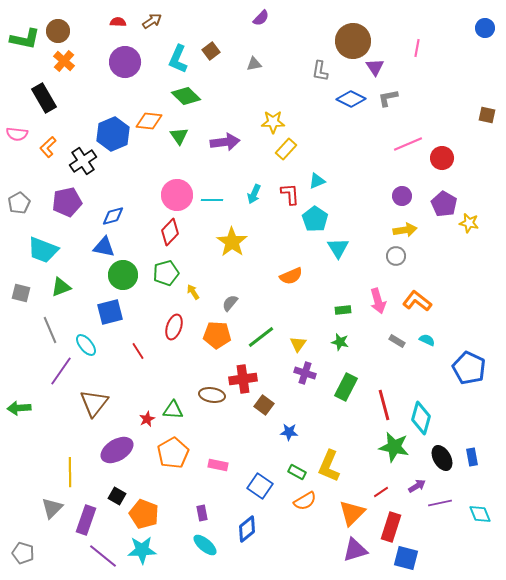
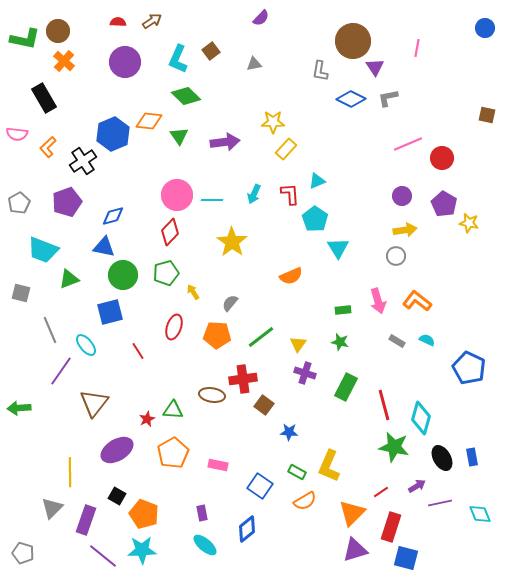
purple pentagon at (67, 202): rotated 8 degrees counterclockwise
green triangle at (61, 287): moved 8 px right, 8 px up
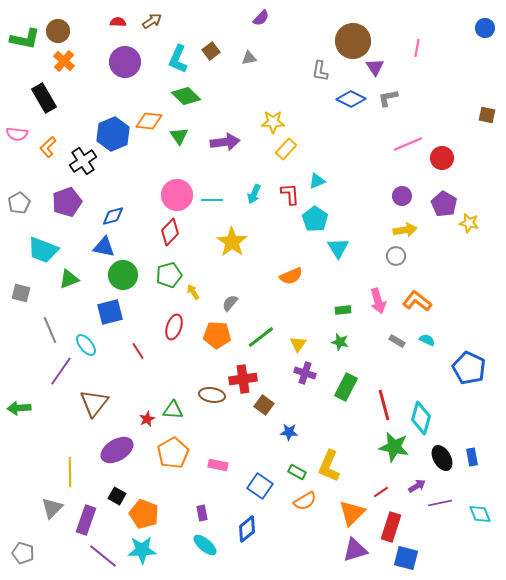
gray triangle at (254, 64): moved 5 px left, 6 px up
green pentagon at (166, 273): moved 3 px right, 2 px down
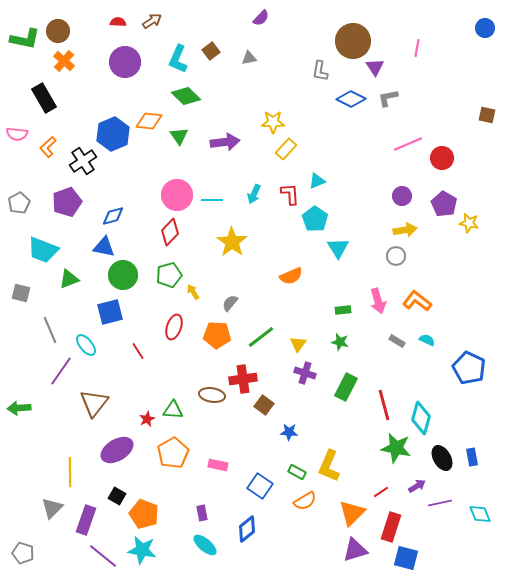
green star at (394, 447): moved 2 px right, 1 px down
cyan star at (142, 550): rotated 12 degrees clockwise
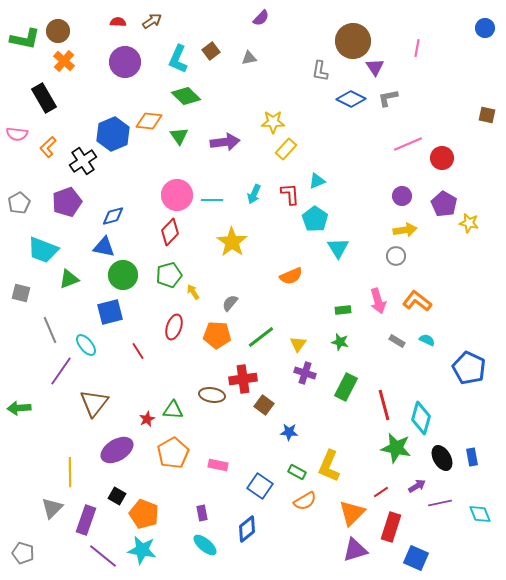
blue square at (406, 558): moved 10 px right; rotated 10 degrees clockwise
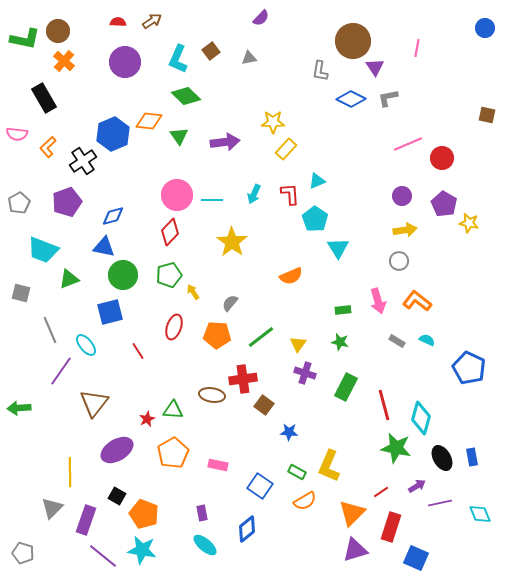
gray circle at (396, 256): moved 3 px right, 5 px down
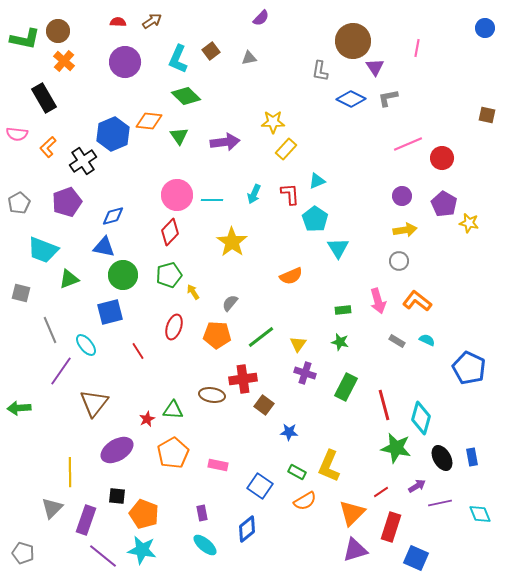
black square at (117, 496): rotated 24 degrees counterclockwise
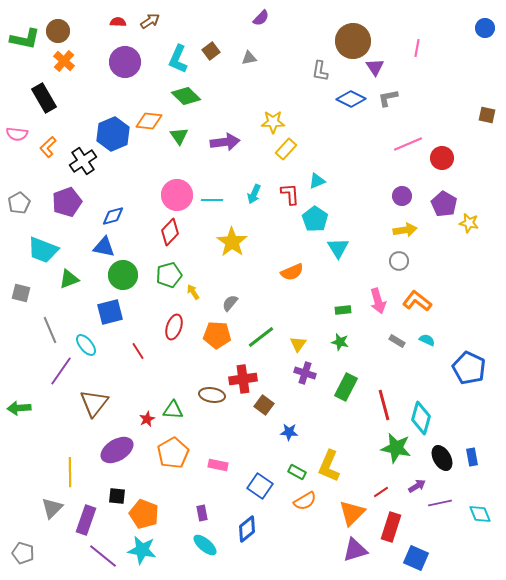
brown arrow at (152, 21): moved 2 px left
orange semicircle at (291, 276): moved 1 px right, 4 px up
